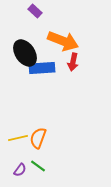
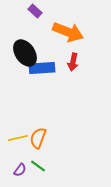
orange arrow: moved 5 px right, 9 px up
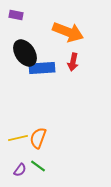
purple rectangle: moved 19 px left, 4 px down; rotated 32 degrees counterclockwise
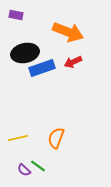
black ellipse: rotated 68 degrees counterclockwise
red arrow: rotated 54 degrees clockwise
blue rectangle: rotated 15 degrees counterclockwise
orange semicircle: moved 18 px right
purple semicircle: moved 4 px right; rotated 96 degrees clockwise
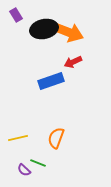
purple rectangle: rotated 48 degrees clockwise
black ellipse: moved 19 px right, 24 px up
blue rectangle: moved 9 px right, 13 px down
green line: moved 3 px up; rotated 14 degrees counterclockwise
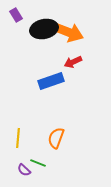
yellow line: rotated 72 degrees counterclockwise
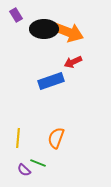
black ellipse: rotated 12 degrees clockwise
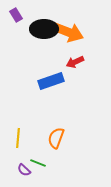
red arrow: moved 2 px right
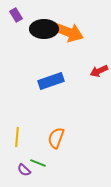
red arrow: moved 24 px right, 9 px down
yellow line: moved 1 px left, 1 px up
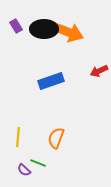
purple rectangle: moved 11 px down
yellow line: moved 1 px right
